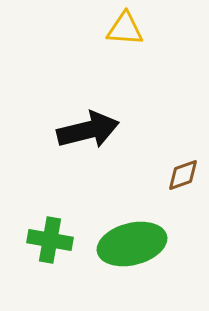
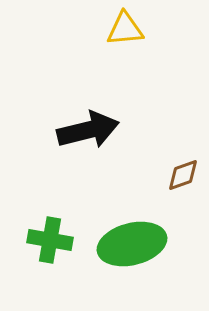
yellow triangle: rotated 9 degrees counterclockwise
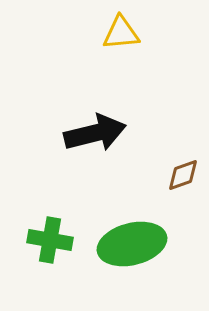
yellow triangle: moved 4 px left, 4 px down
black arrow: moved 7 px right, 3 px down
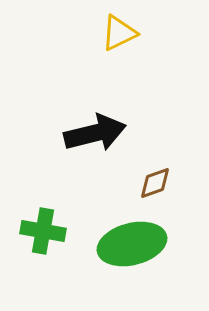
yellow triangle: moved 2 px left; rotated 21 degrees counterclockwise
brown diamond: moved 28 px left, 8 px down
green cross: moved 7 px left, 9 px up
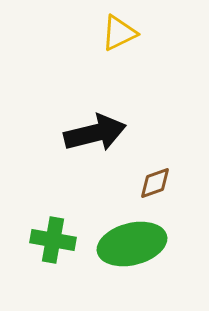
green cross: moved 10 px right, 9 px down
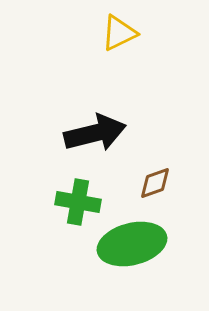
green cross: moved 25 px right, 38 px up
